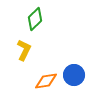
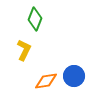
green diamond: rotated 25 degrees counterclockwise
blue circle: moved 1 px down
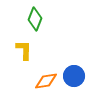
yellow L-shape: rotated 25 degrees counterclockwise
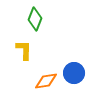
blue circle: moved 3 px up
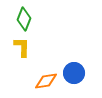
green diamond: moved 11 px left
yellow L-shape: moved 2 px left, 3 px up
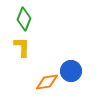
blue circle: moved 3 px left, 2 px up
orange diamond: moved 1 px right, 1 px down
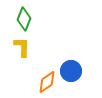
orange diamond: rotated 25 degrees counterclockwise
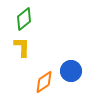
green diamond: rotated 30 degrees clockwise
orange diamond: moved 3 px left
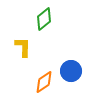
green diamond: moved 20 px right
yellow L-shape: moved 1 px right
